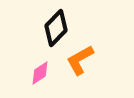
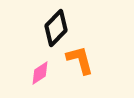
orange L-shape: rotated 104 degrees clockwise
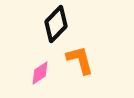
black diamond: moved 4 px up
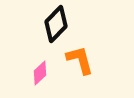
pink diamond: rotated 10 degrees counterclockwise
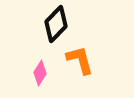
pink diamond: rotated 15 degrees counterclockwise
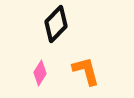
orange L-shape: moved 6 px right, 11 px down
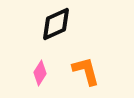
black diamond: rotated 21 degrees clockwise
